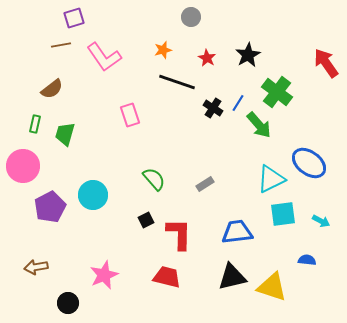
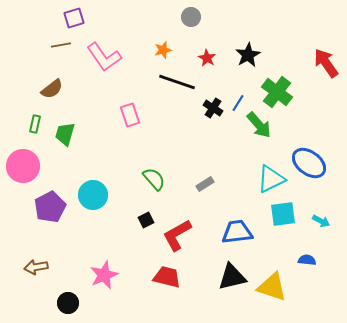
red L-shape: moved 2 px left, 1 px down; rotated 120 degrees counterclockwise
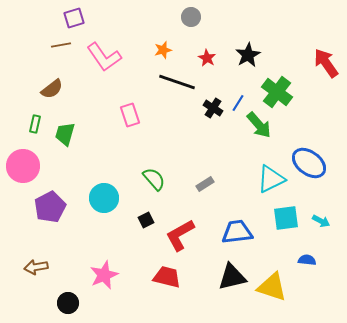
cyan circle: moved 11 px right, 3 px down
cyan square: moved 3 px right, 4 px down
red L-shape: moved 3 px right
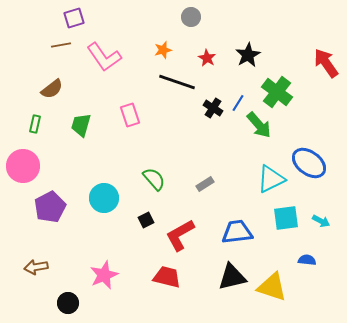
green trapezoid: moved 16 px right, 9 px up
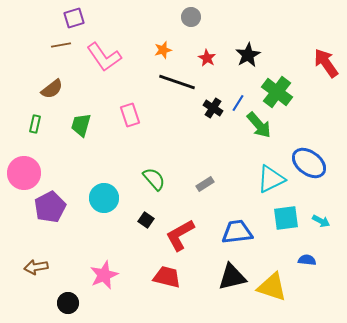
pink circle: moved 1 px right, 7 px down
black square: rotated 28 degrees counterclockwise
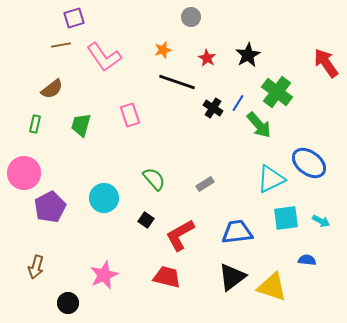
brown arrow: rotated 65 degrees counterclockwise
black triangle: rotated 24 degrees counterclockwise
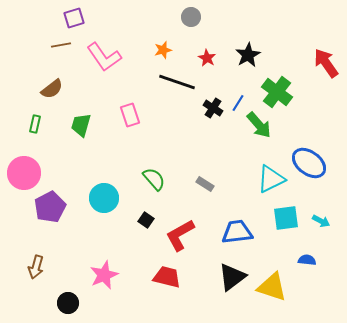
gray rectangle: rotated 66 degrees clockwise
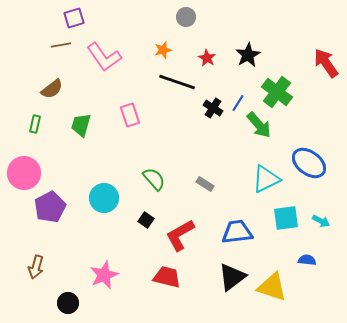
gray circle: moved 5 px left
cyan triangle: moved 5 px left
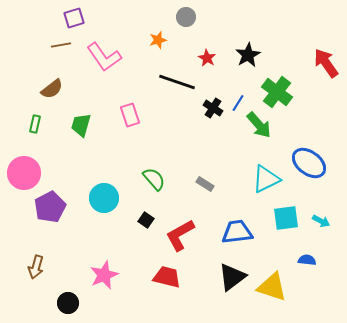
orange star: moved 5 px left, 10 px up
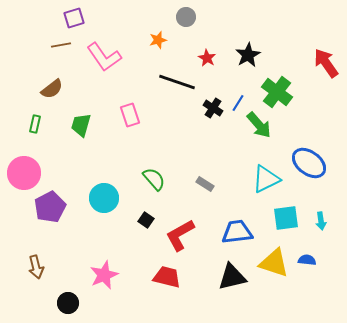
cyan arrow: rotated 54 degrees clockwise
brown arrow: rotated 30 degrees counterclockwise
black triangle: rotated 24 degrees clockwise
yellow triangle: moved 2 px right, 24 px up
